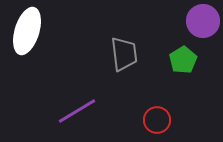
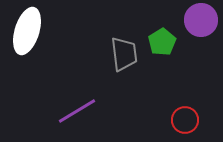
purple circle: moved 2 px left, 1 px up
green pentagon: moved 21 px left, 18 px up
red circle: moved 28 px right
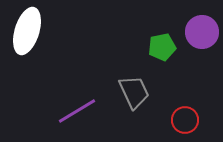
purple circle: moved 1 px right, 12 px down
green pentagon: moved 5 px down; rotated 20 degrees clockwise
gray trapezoid: moved 10 px right, 38 px down; rotated 18 degrees counterclockwise
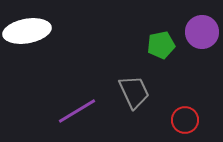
white ellipse: rotated 63 degrees clockwise
green pentagon: moved 1 px left, 2 px up
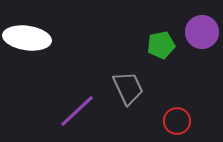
white ellipse: moved 7 px down; rotated 18 degrees clockwise
gray trapezoid: moved 6 px left, 4 px up
purple line: rotated 12 degrees counterclockwise
red circle: moved 8 px left, 1 px down
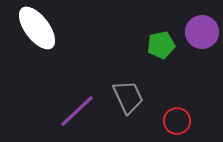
white ellipse: moved 10 px right, 10 px up; rotated 45 degrees clockwise
gray trapezoid: moved 9 px down
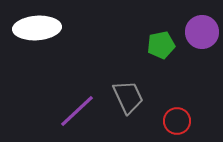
white ellipse: rotated 57 degrees counterclockwise
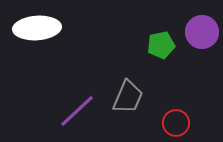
gray trapezoid: rotated 48 degrees clockwise
red circle: moved 1 px left, 2 px down
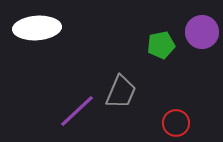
gray trapezoid: moved 7 px left, 5 px up
